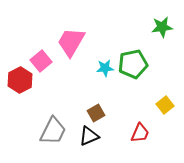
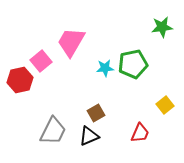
red hexagon: rotated 15 degrees clockwise
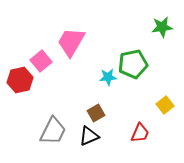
cyan star: moved 3 px right, 9 px down
